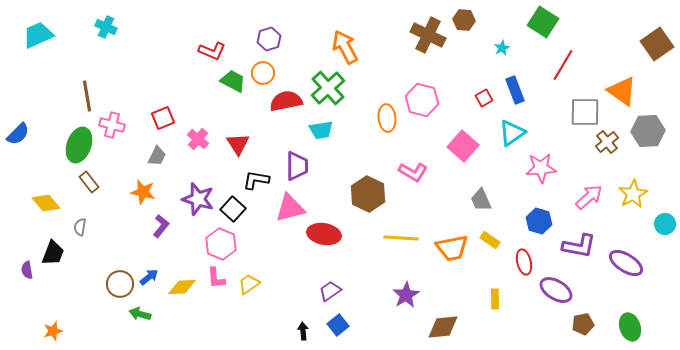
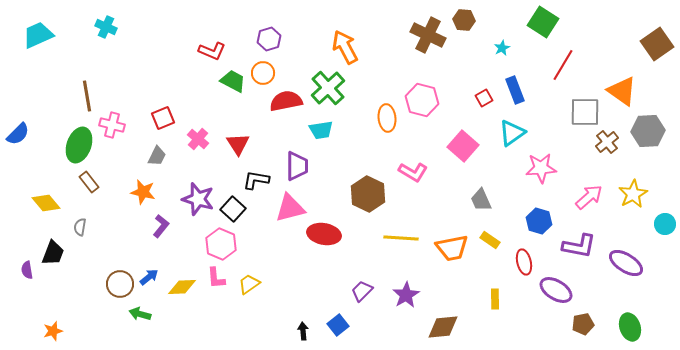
purple trapezoid at (330, 291): moved 32 px right; rotated 10 degrees counterclockwise
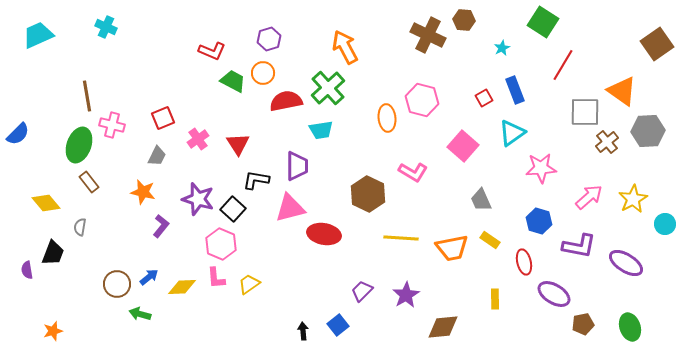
pink cross at (198, 139): rotated 15 degrees clockwise
yellow star at (633, 194): moved 5 px down
brown circle at (120, 284): moved 3 px left
purple ellipse at (556, 290): moved 2 px left, 4 px down
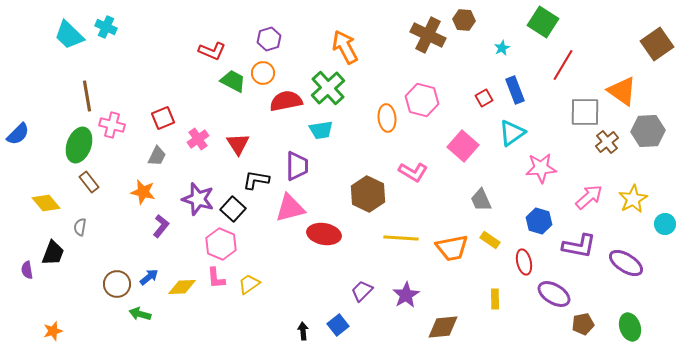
cyan trapezoid at (38, 35): moved 31 px right; rotated 112 degrees counterclockwise
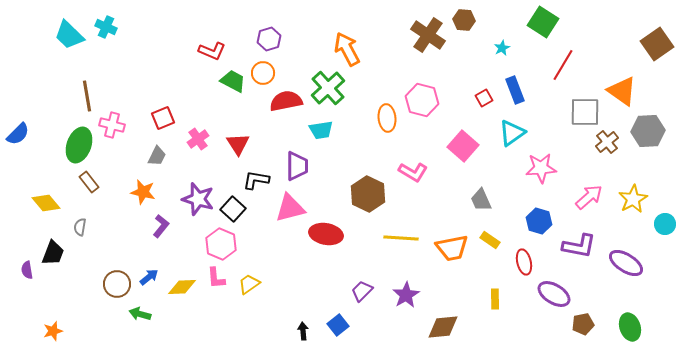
brown cross at (428, 35): rotated 8 degrees clockwise
orange arrow at (345, 47): moved 2 px right, 2 px down
red ellipse at (324, 234): moved 2 px right
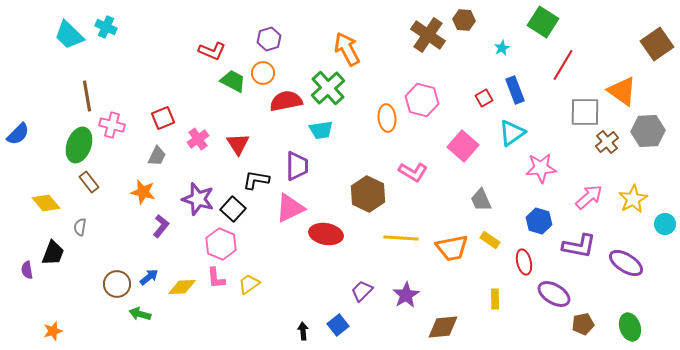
pink triangle at (290, 208): rotated 12 degrees counterclockwise
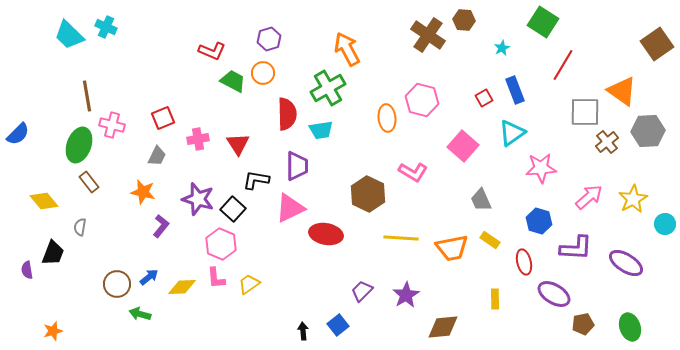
green cross at (328, 88): rotated 12 degrees clockwise
red semicircle at (286, 101): moved 1 px right, 13 px down; rotated 100 degrees clockwise
pink cross at (198, 139): rotated 25 degrees clockwise
yellow diamond at (46, 203): moved 2 px left, 2 px up
purple L-shape at (579, 246): moved 3 px left, 2 px down; rotated 8 degrees counterclockwise
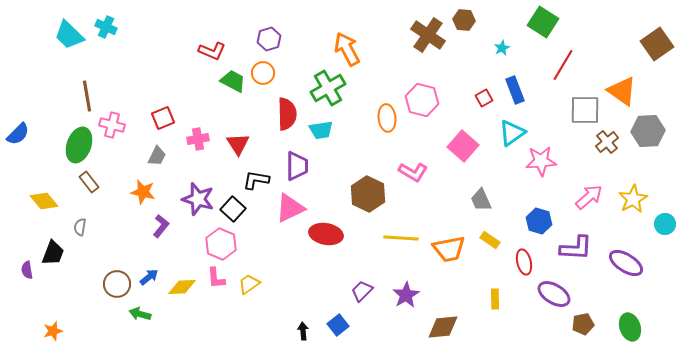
gray square at (585, 112): moved 2 px up
pink star at (541, 168): moved 7 px up
orange trapezoid at (452, 248): moved 3 px left, 1 px down
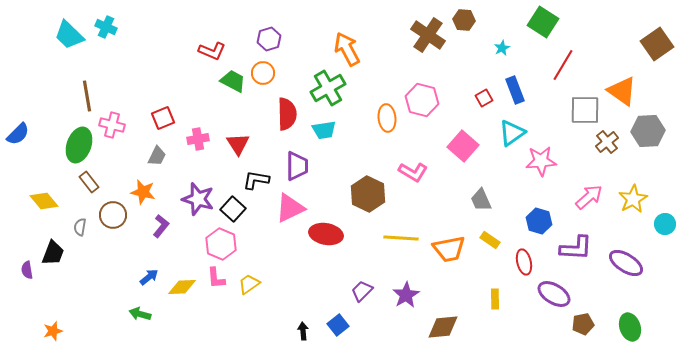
cyan trapezoid at (321, 130): moved 3 px right
brown circle at (117, 284): moved 4 px left, 69 px up
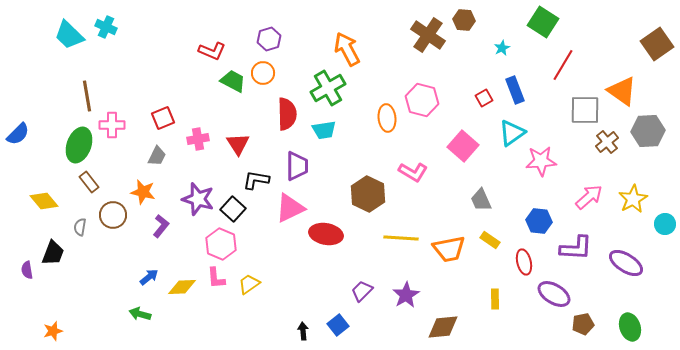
pink cross at (112, 125): rotated 15 degrees counterclockwise
blue hexagon at (539, 221): rotated 10 degrees counterclockwise
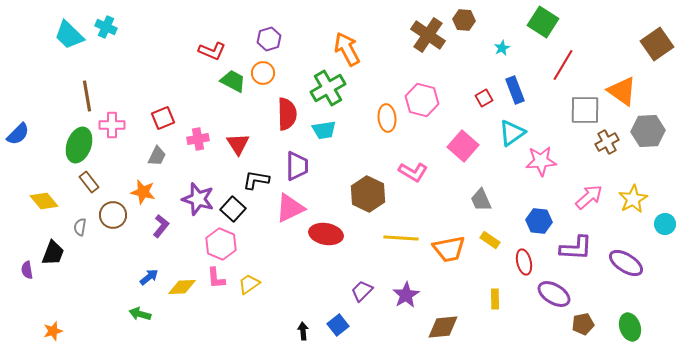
brown cross at (607, 142): rotated 10 degrees clockwise
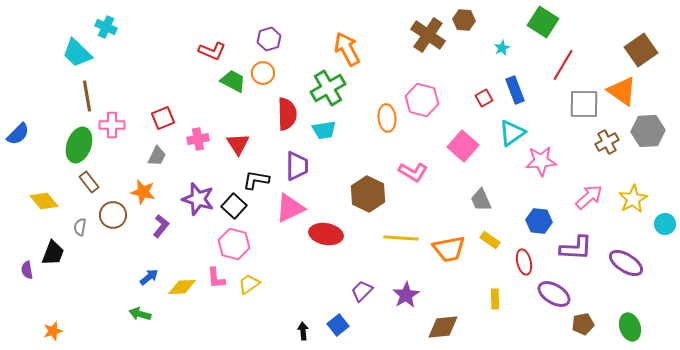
cyan trapezoid at (69, 35): moved 8 px right, 18 px down
brown square at (657, 44): moved 16 px left, 6 px down
gray square at (585, 110): moved 1 px left, 6 px up
black square at (233, 209): moved 1 px right, 3 px up
pink hexagon at (221, 244): moved 13 px right; rotated 8 degrees counterclockwise
